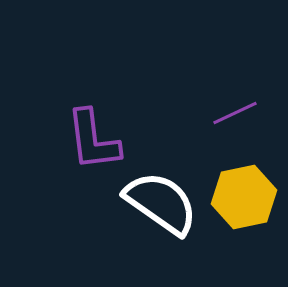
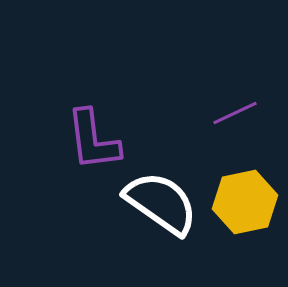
yellow hexagon: moved 1 px right, 5 px down
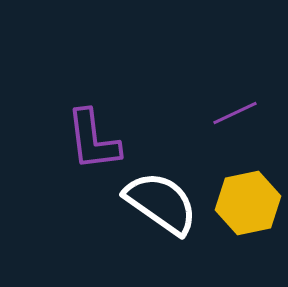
yellow hexagon: moved 3 px right, 1 px down
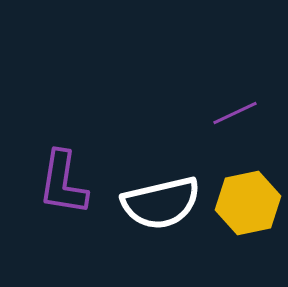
purple L-shape: moved 30 px left, 43 px down; rotated 16 degrees clockwise
white semicircle: rotated 132 degrees clockwise
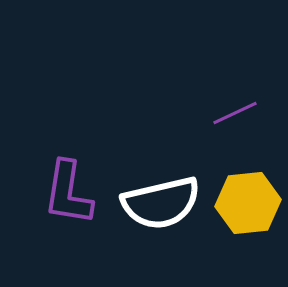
purple L-shape: moved 5 px right, 10 px down
yellow hexagon: rotated 6 degrees clockwise
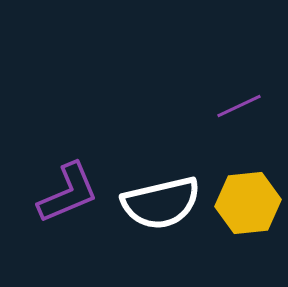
purple line: moved 4 px right, 7 px up
purple L-shape: rotated 122 degrees counterclockwise
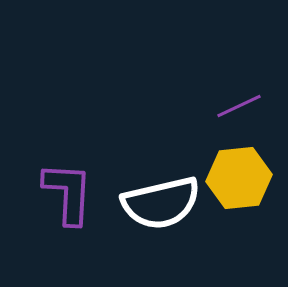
purple L-shape: rotated 64 degrees counterclockwise
yellow hexagon: moved 9 px left, 25 px up
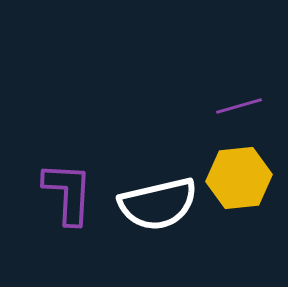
purple line: rotated 9 degrees clockwise
white semicircle: moved 3 px left, 1 px down
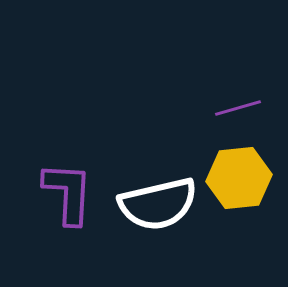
purple line: moved 1 px left, 2 px down
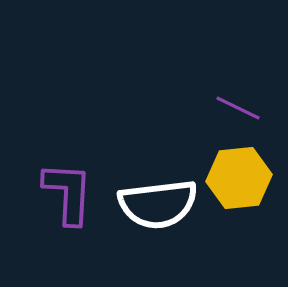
purple line: rotated 42 degrees clockwise
white semicircle: rotated 6 degrees clockwise
